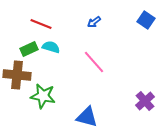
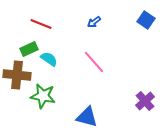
cyan semicircle: moved 2 px left, 12 px down; rotated 18 degrees clockwise
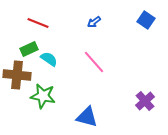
red line: moved 3 px left, 1 px up
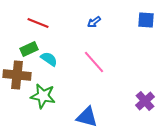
blue square: rotated 30 degrees counterclockwise
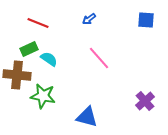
blue arrow: moved 5 px left, 3 px up
pink line: moved 5 px right, 4 px up
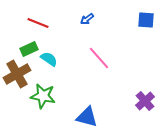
blue arrow: moved 2 px left
brown cross: moved 1 px up; rotated 36 degrees counterclockwise
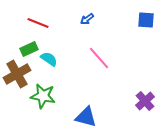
blue triangle: moved 1 px left
